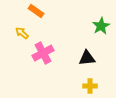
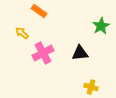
orange rectangle: moved 3 px right
black triangle: moved 7 px left, 5 px up
yellow cross: moved 1 px right, 1 px down; rotated 16 degrees clockwise
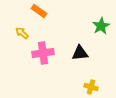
pink cross: rotated 20 degrees clockwise
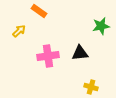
green star: rotated 18 degrees clockwise
yellow arrow: moved 3 px left, 2 px up; rotated 96 degrees clockwise
pink cross: moved 5 px right, 3 px down
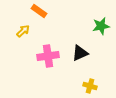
yellow arrow: moved 4 px right
black triangle: rotated 18 degrees counterclockwise
yellow cross: moved 1 px left, 1 px up
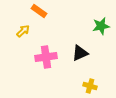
pink cross: moved 2 px left, 1 px down
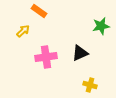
yellow cross: moved 1 px up
